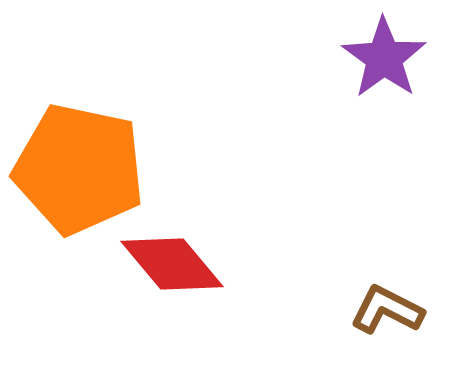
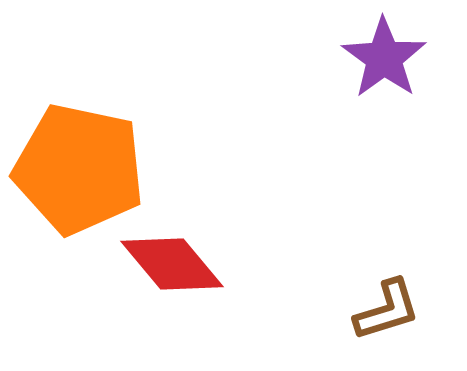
brown L-shape: rotated 136 degrees clockwise
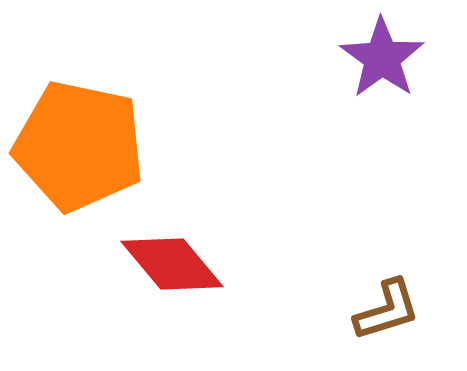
purple star: moved 2 px left
orange pentagon: moved 23 px up
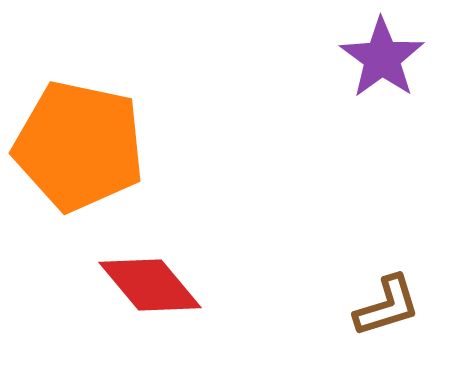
red diamond: moved 22 px left, 21 px down
brown L-shape: moved 4 px up
